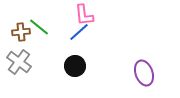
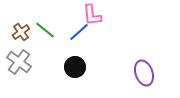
pink L-shape: moved 8 px right
green line: moved 6 px right, 3 px down
brown cross: rotated 30 degrees counterclockwise
black circle: moved 1 px down
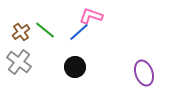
pink L-shape: moved 1 px left, 1 px down; rotated 115 degrees clockwise
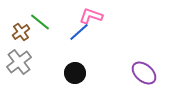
green line: moved 5 px left, 8 px up
gray cross: rotated 15 degrees clockwise
black circle: moved 6 px down
purple ellipse: rotated 30 degrees counterclockwise
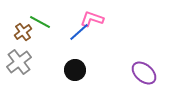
pink L-shape: moved 1 px right, 3 px down
green line: rotated 10 degrees counterclockwise
brown cross: moved 2 px right
black circle: moved 3 px up
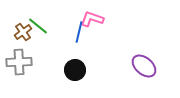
green line: moved 2 px left, 4 px down; rotated 10 degrees clockwise
blue line: rotated 35 degrees counterclockwise
gray cross: rotated 35 degrees clockwise
purple ellipse: moved 7 px up
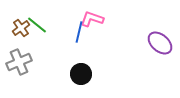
green line: moved 1 px left, 1 px up
brown cross: moved 2 px left, 4 px up
gray cross: rotated 20 degrees counterclockwise
purple ellipse: moved 16 px right, 23 px up
black circle: moved 6 px right, 4 px down
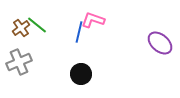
pink L-shape: moved 1 px right, 1 px down
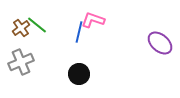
gray cross: moved 2 px right
black circle: moved 2 px left
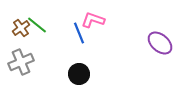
blue line: moved 1 px down; rotated 35 degrees counterclockwise
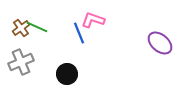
green line: moved 2 px down; rotated 15 degrees counterclockwise
black circle: moved 12 px left
